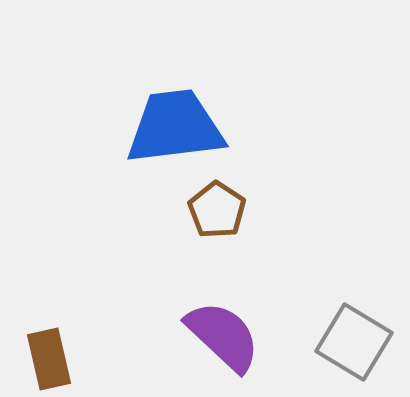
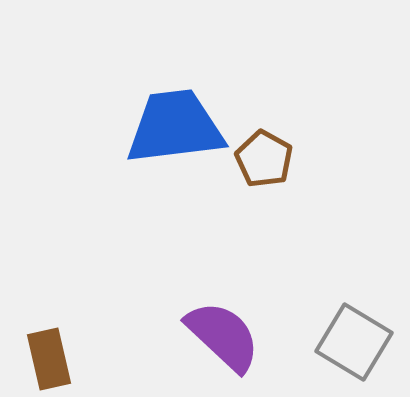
brown pentagon: moved 47 px right, 51 px up; rotated 4 degrees counterclockwise
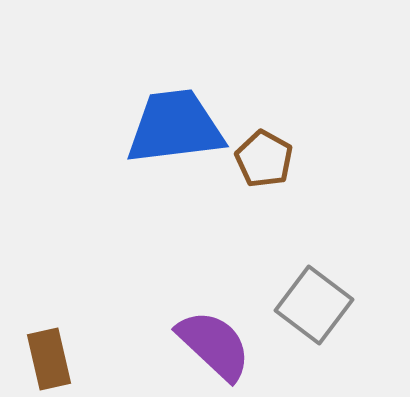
purple semicircle: moved 9 px left, 9 px down
gray square: moved 40 px left, 37 px up; rotated 6 degrees clockwise
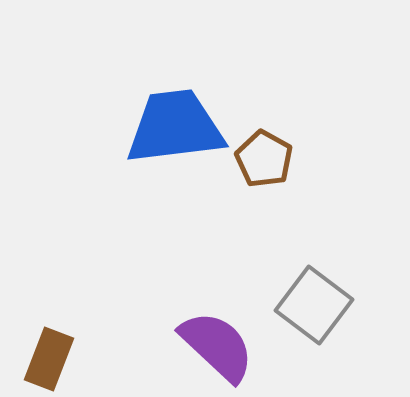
purple semicircle: moved 3 px right, 1 px down
brown rectangle: rotated 34 degrees clockwise
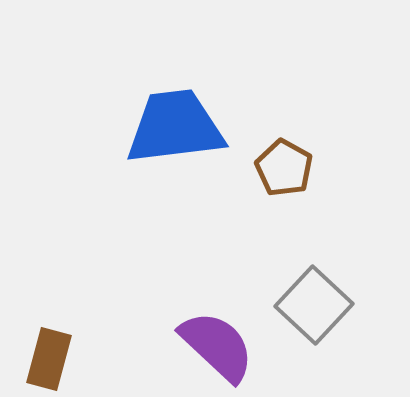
brown pentagon: moved 20 px right, 9 px down
gray square: rotated 6 degrees clockwise
brown rectangle: rotated 6 degrees counterclockwise
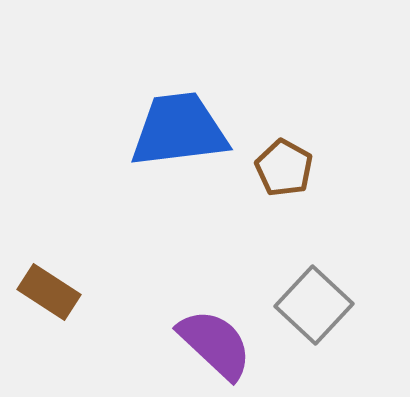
blue trapezoid: moved 4 px right, 3 px down
purple semicircle: moved 2 px left, 2 px up
brown rectangle: moved 67 px up; rotated 72 degrees counterclockwise
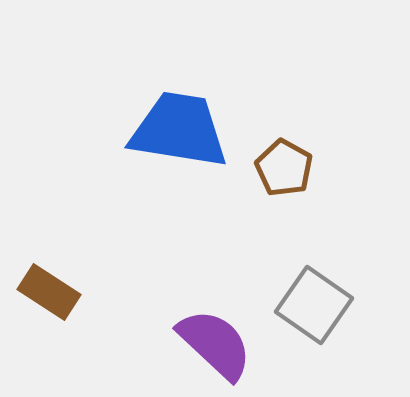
blue trapezoid: rotated 16 degrees clockwise
gray square: rotated 8 degrees counterclockwise
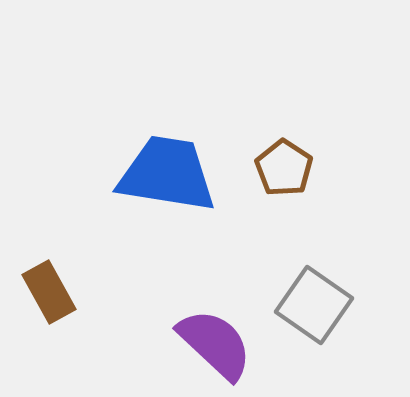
blue trapezoid: moved 12 px left, 44 px down
brown pentagon: rotated 4 degrees clockwise
brown rectangle: rotated 28 degrees clockwise
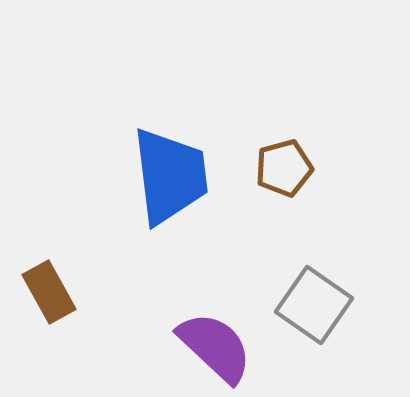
brown pentagon: rotated 24 degrees clockwise
blue trapezoid: moved 3 px right, 2 px down; rotated 74 degrees clockwise
purple semicircle: moved 3 px down
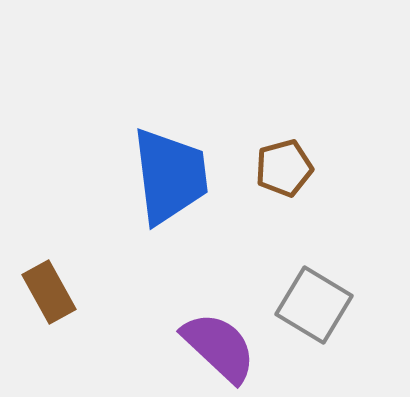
gray square: rotated 4 degrees counterclockwise
purple semicircle: moved 4 px right
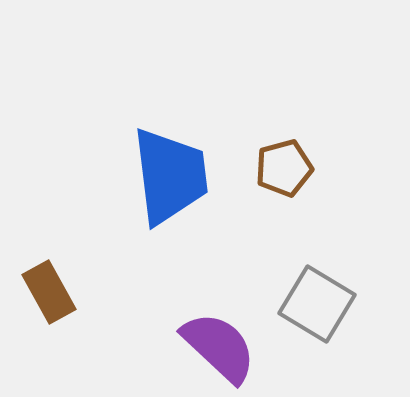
gray square: moved 3 px right, 1 px up
